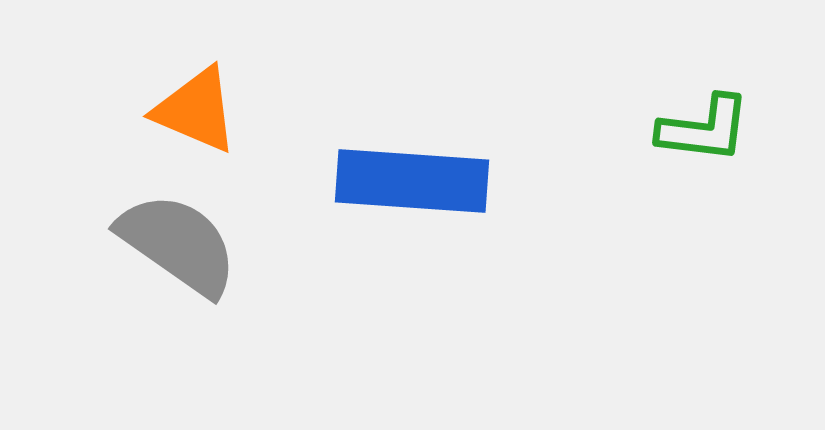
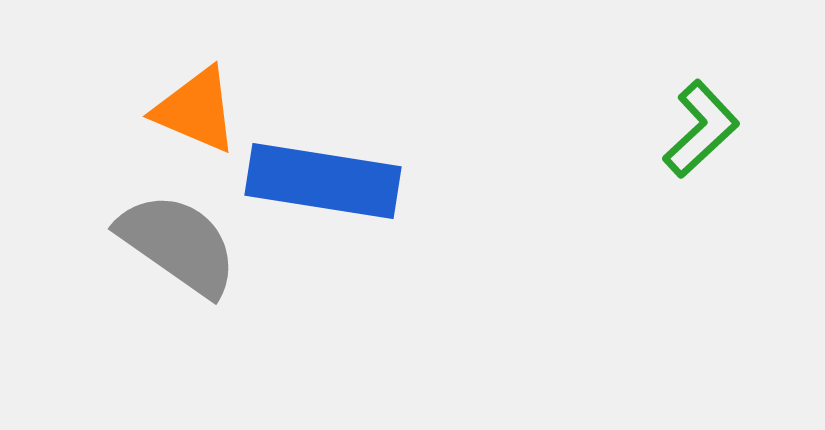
green L-shape: moved 3 px left; rotated 50 degrees counterclockwise
blue rectangle: moved 89 px left; rotated 5 degrees clockwise
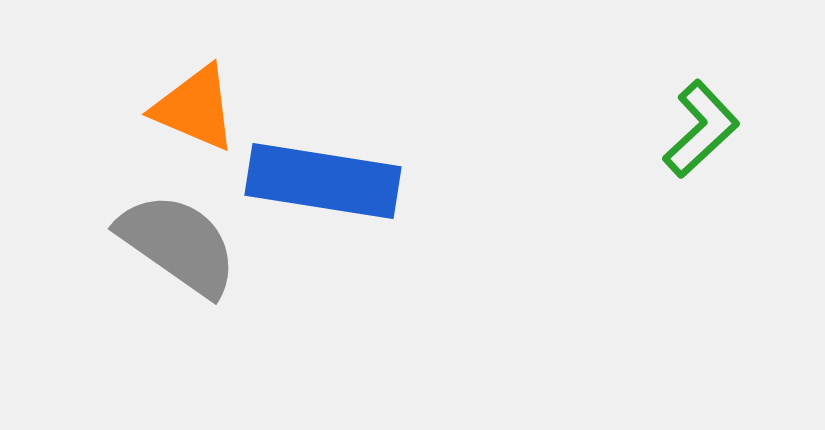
orange triangle: moved 1 px left, 2 px up
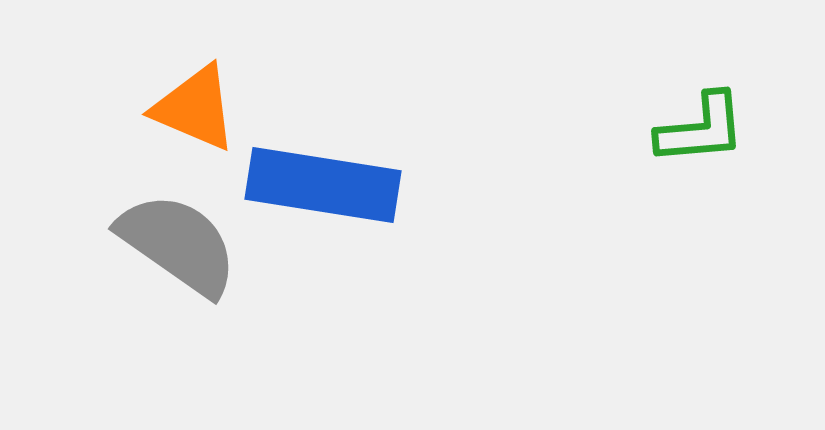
green L-shape: rotated 38 degrees clockwise
blue rectangle: moved 4 px down
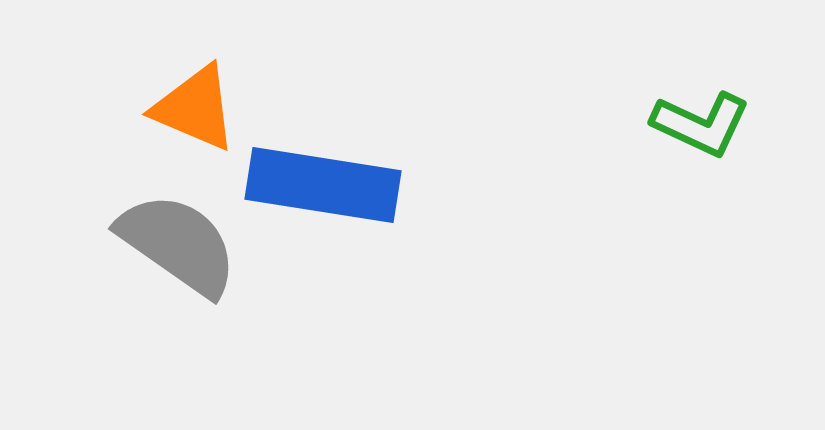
green L-shape: moved 5 px up; rotated 30 degrees clockwise
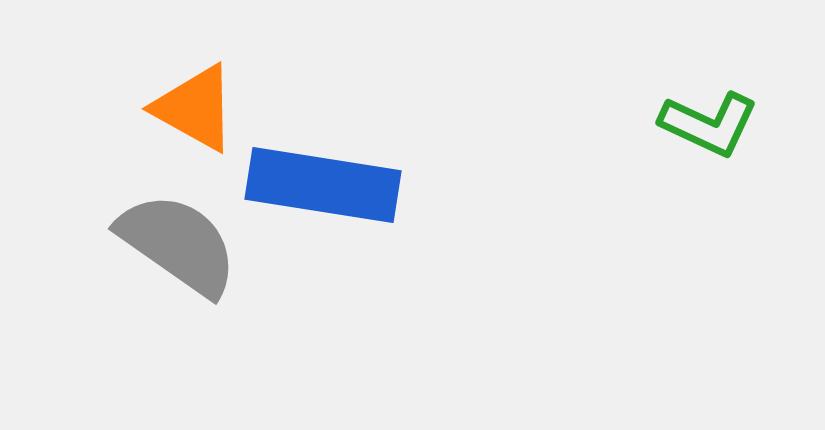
orange triangle: rotated 6 degrees clockwise
green L-shape: moved 8 px right
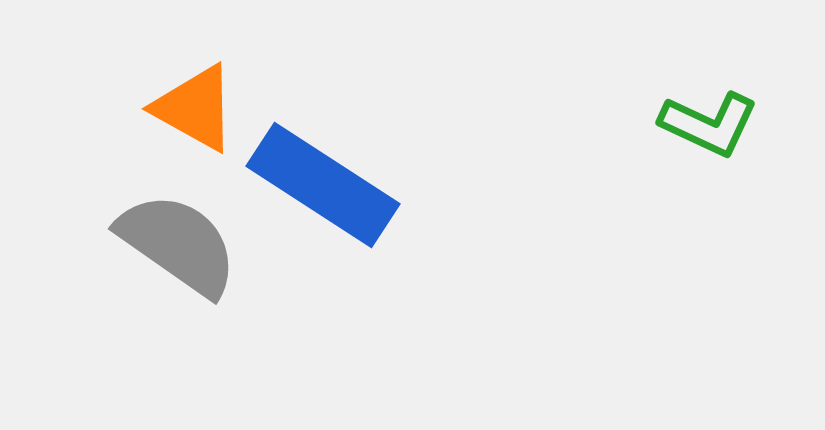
blue rectangle: rotated 24 degrees clockwise
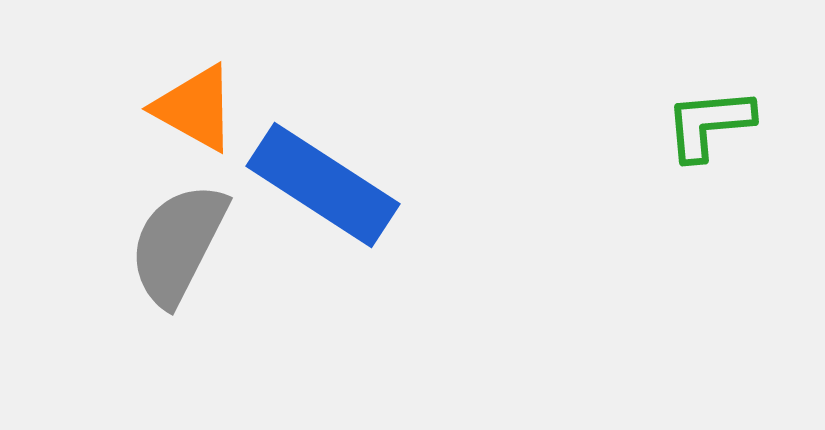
green L-shape: rotated 150 degrees clockwise
gray semicircle: rotated 98 degrees counterclockwise
